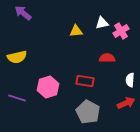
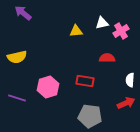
gray pentagon: moved 2 px right, 4 px down; rotated 20 degrees counterclockwise
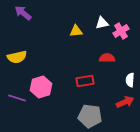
red rectangle: rotated 18 degrees counterclockwise
pink hexagon: moved 7 px left
red arrow: moved 1 px left, 1 px up
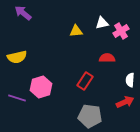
red rectangle: rotated 48 degrees counterclockwise
